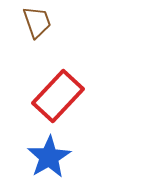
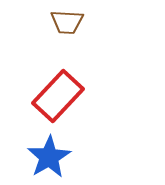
brown trapezoid: moved 30 px right; rotated 112 degrees clockwise
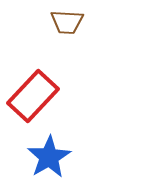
red rectangle: moved 25 px left
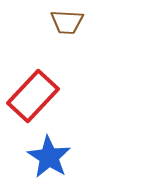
blue star: rotated 9 degrees counterclockwise
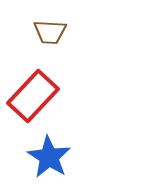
brown trapezoid: moved 17 px left, 10 px down
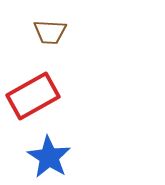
red rectangle: rotated 18 degrees clockwise
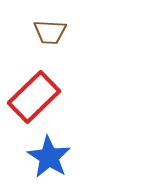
red rectangle: moved 1 px right, 1 px down; rotated 15 degrees counterclockwise
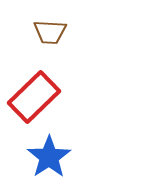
blue star: rotated 6 degrees clockwise
